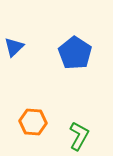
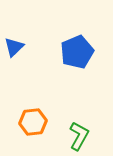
blue pentagon: moved 2 px right, 1 px up; rotated 16 degrees clockwise
orange hexagon: rotated 12 degrees counterclockwise
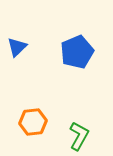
blue triangle: moved 3 px right
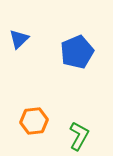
blue triangle: moved 2 px right, 8 px up
orange hexagon: moved 1 px right, 1 px up
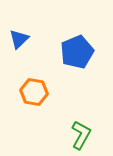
orange hexagon: moved 29 px up; rotated 16 degrees clockwise
green L-shape: moved 2 px right, 1 px up
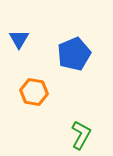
blue triangle: rotated 15 degrees counterclockwise
blue pentagon: moved 3 px left, 2 px down
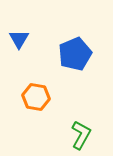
blue pentagon: moved 1 px right
orange hexagon: moved 2 px right, 5 px down
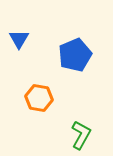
blue pentagon: moved 1 px down
orange hexagon: moved 3 px right, 1 px down
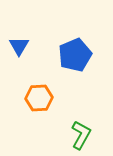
blue triangle: moved 7 px down
orange hexagon: rotated 12 degrees counterclockwise
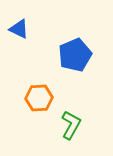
blue triangle: moved 17 px up; rotated 35 degrees counterclockwise
green L-shape: moved 10 px left, 10 px up
